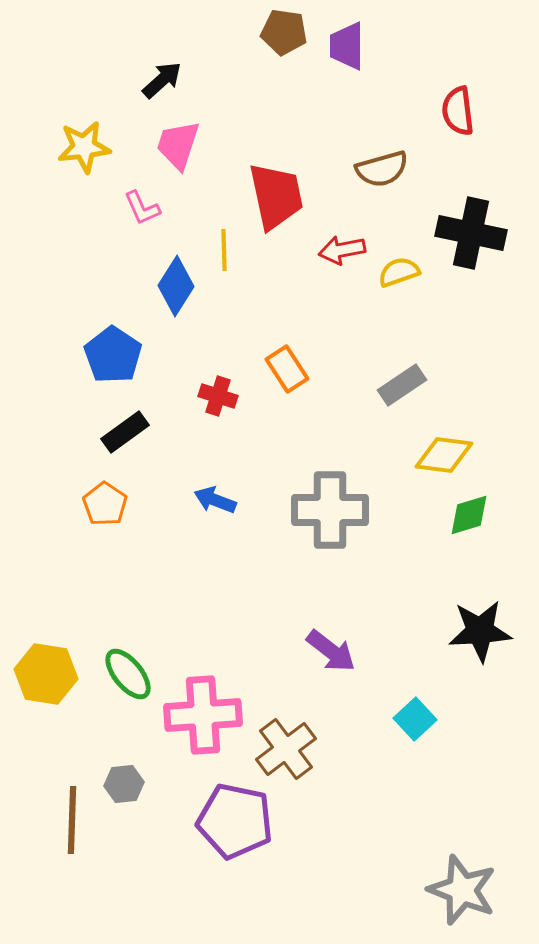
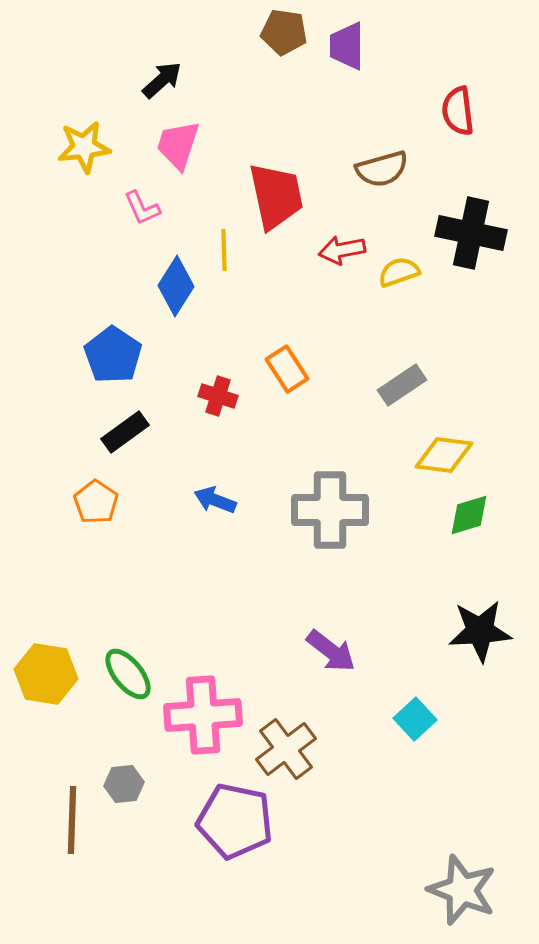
orange pentagon: moved 9 px left, 2 px up
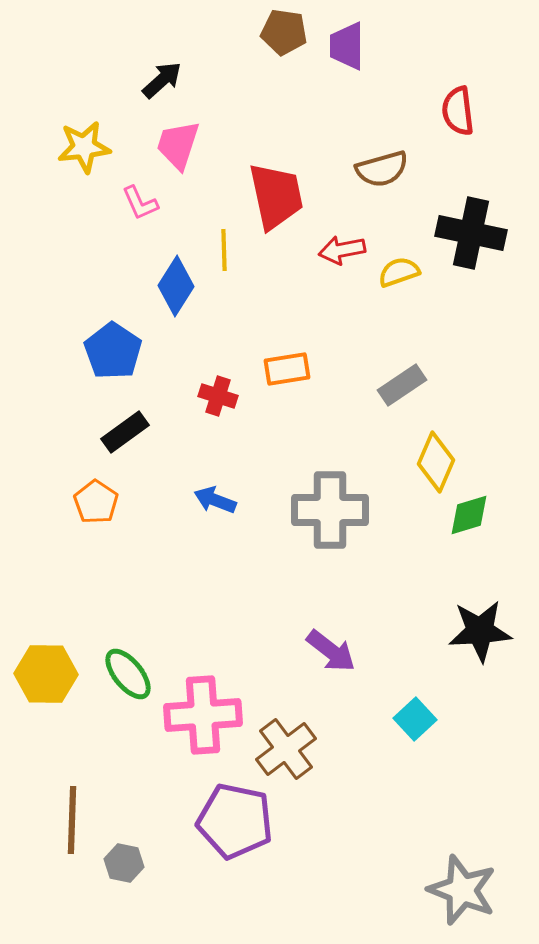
pink L-shape: moved 2 px left, 5 px up
blue pentagon: moved 4 px up
orange rectangle: rotated 66 degrees counterclockwise
yellow diamond: moved 8 px left, 7 px down; rotated 74 degrees counterclockwise
yellow hexagon: rotated 8 degrees counterclockwise
gray hexagon: moved 79 px down; rotated 18 degrees clockwise
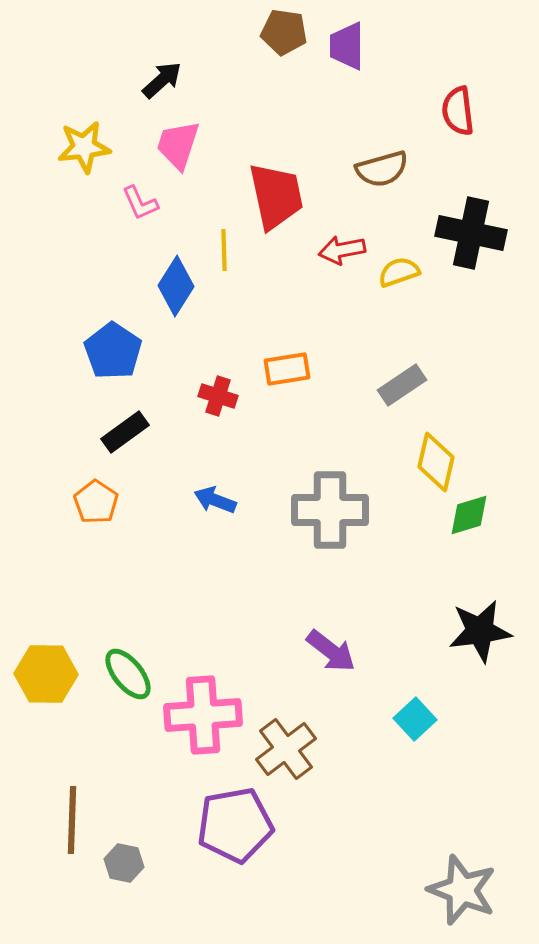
yellow diamond: rotated 10 degrees counterclockwise
black star: rotated 4 degrees counterclockwise
purple pentagon: moved 4 px down; rotated 22 degrees counterclockwise
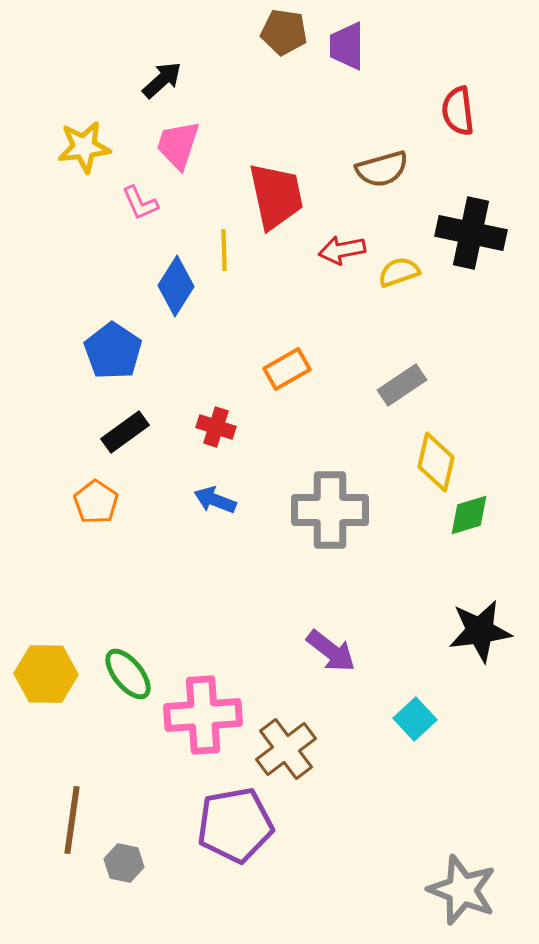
orange rectangle: rotated 21 degrees counterclockwise
red cross: moved 2 px left, 31 px down
brown line: rotated 6 degrees clockwise
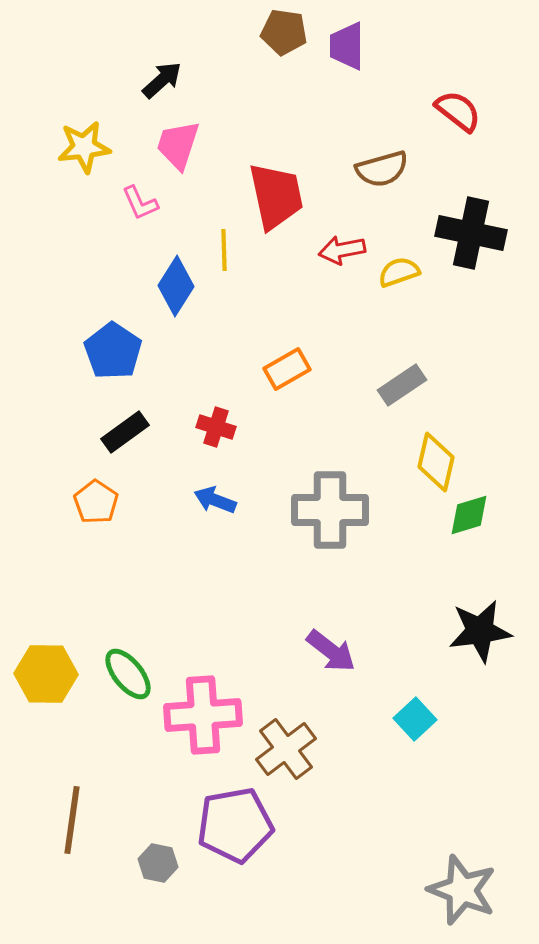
red semicircle: rotated 135 degrees clockwise
gray hexagon: moved 34 px right
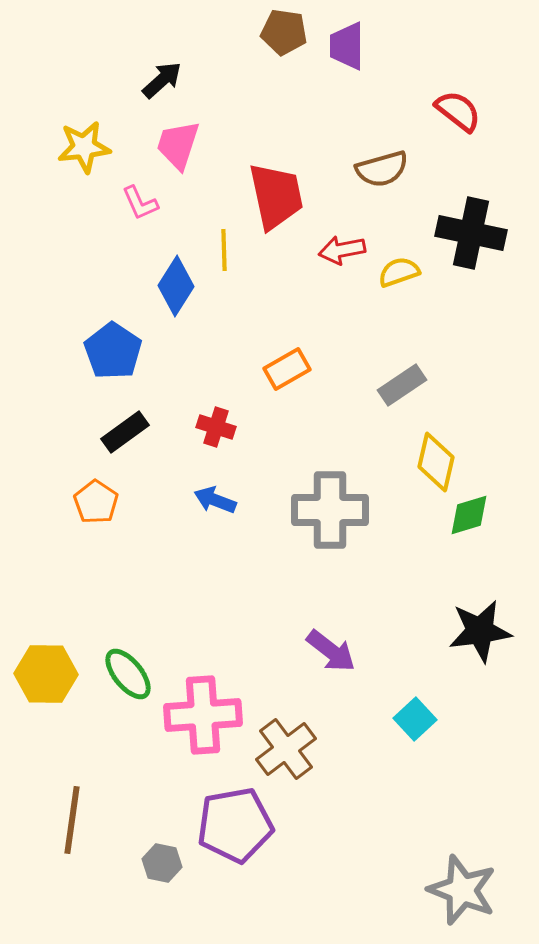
gray hexagon: moved 4 px right
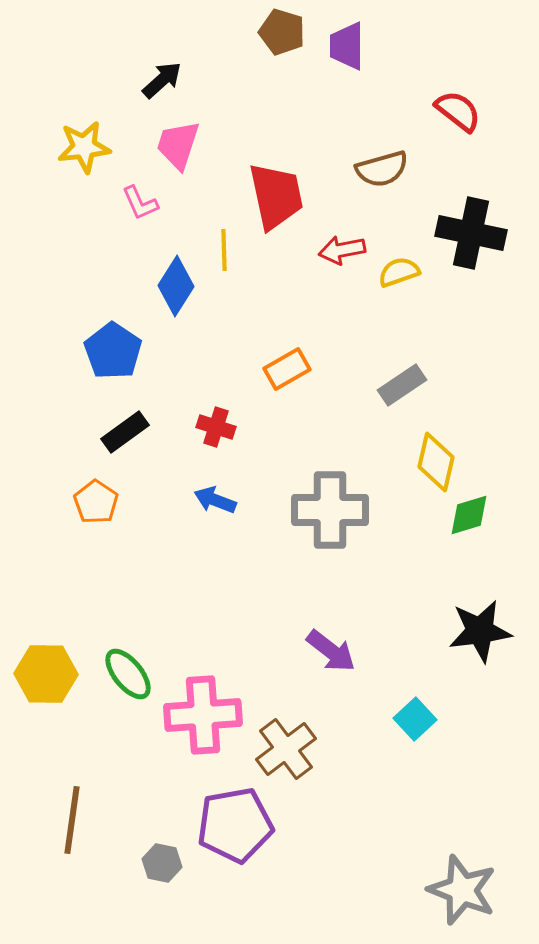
brown pentagon: moved 2 px left; rotated 9 degrees clockwise
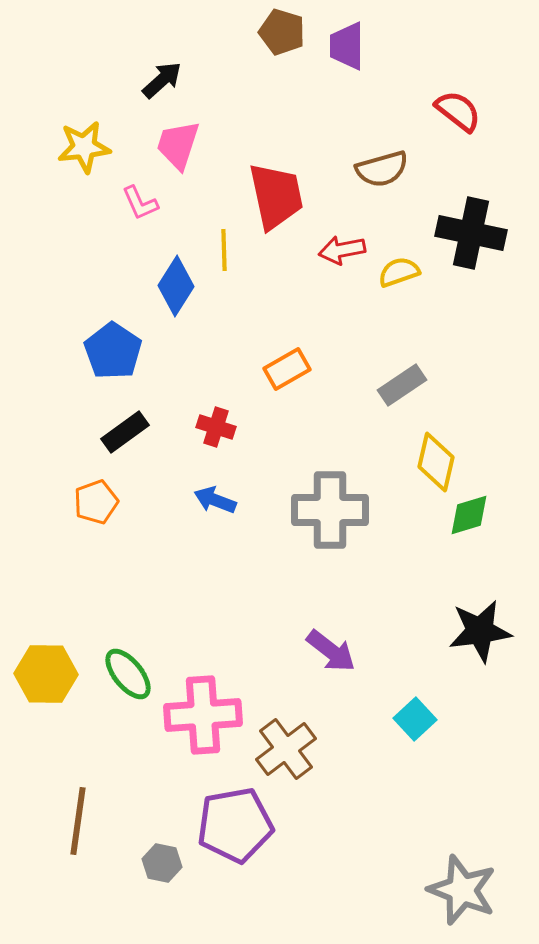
orange pentagon: rotated 18 degrees clockwise
brown line: moved 6 px right, 1 px down
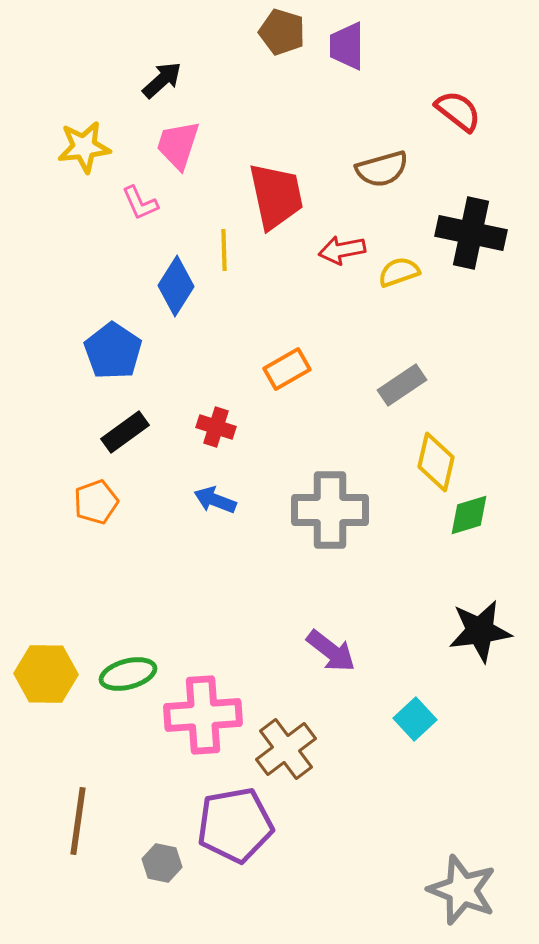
green ellipse: rotated 66 degrees counterclockwise
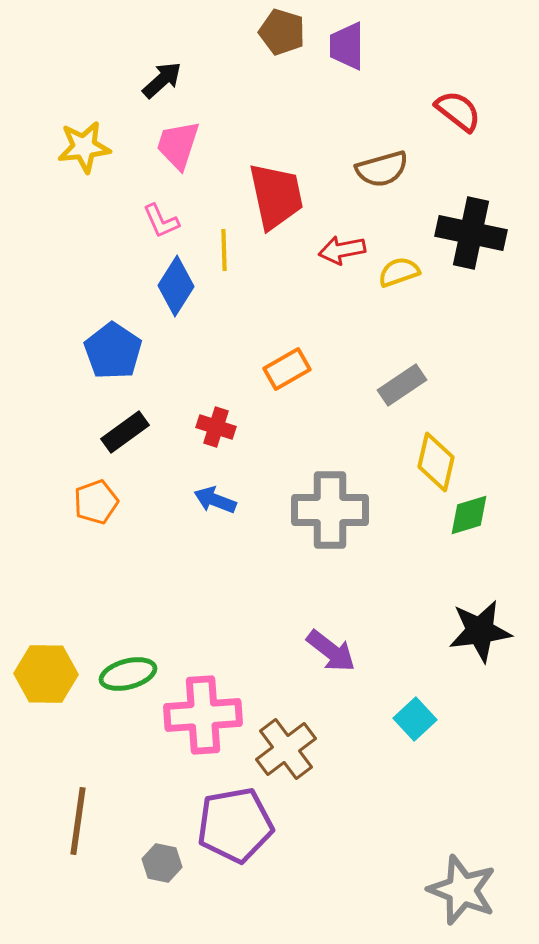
pink L-shape: moved 21 px right, 18 px down
